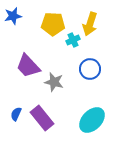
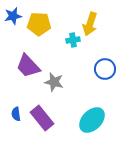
yellow pentagon: moved 14 px left
cyan cross: rotated 16 degrees clockwise
blue circle: moved 15 px right
blue semicircle: rotated 32 degrees counterclockwise
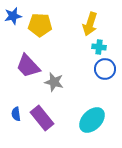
yellow pentagon: moved 1 px right, 1 px down
cyan cross: moved 26 px right, 7 px down; rotated 16 degrees clockwise
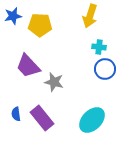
yellow arrow: moved 8 px up
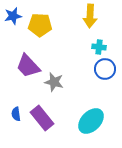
yellow arrow: rotated 15 degrees counterclockwise
cyan ellipse: moved 1 px left, 1 px down
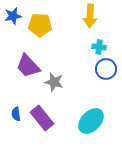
blue circle: moved 1 px right
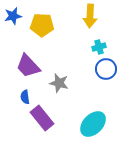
yellow pentagon: moved 2 px right
cyan cross: rotated 24 degrees counterclockwise
gray star: moved 5 px right, 1 px down
blue semicircle: moved 9 px right, 17 px up
cyan ellipse: moved 2 px right, 3 px down
